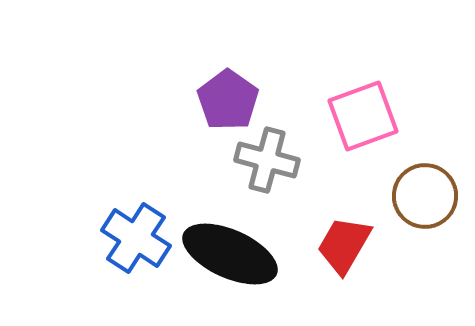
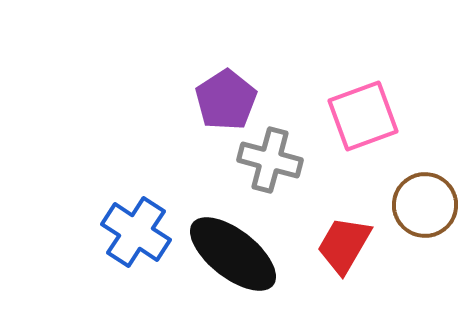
purple pentagon: moved 2 px left; rotated 4 degrees clockwise
gray cross: moved 3 px right
brown circle: moved 9 px down
blue cross: moved 6 px up
black ellipse: moved 3 px right; rotated 14 degrees clockwise
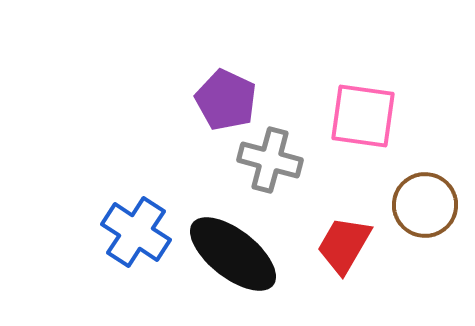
purple pentagon: rotated 14 degrees counterclockwise
pink square: rotated 28 degrees clockwise
